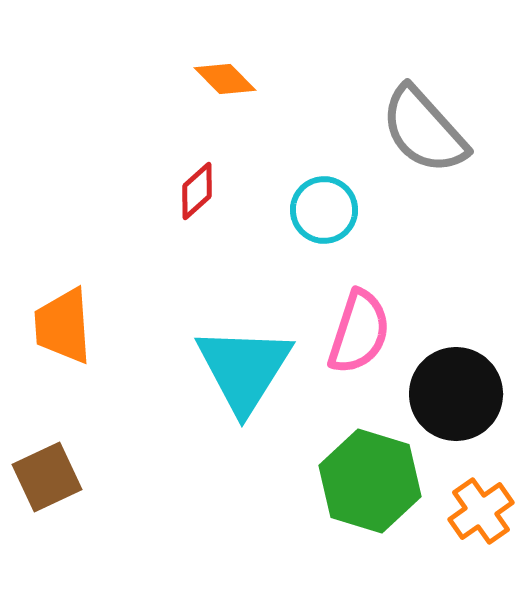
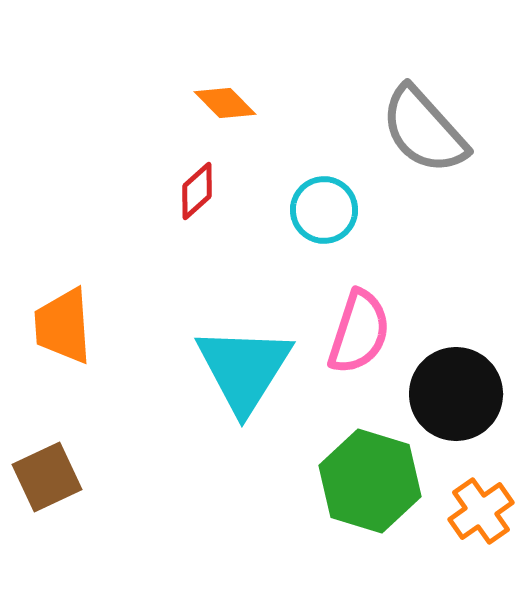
orange diamond: moved 24 px down
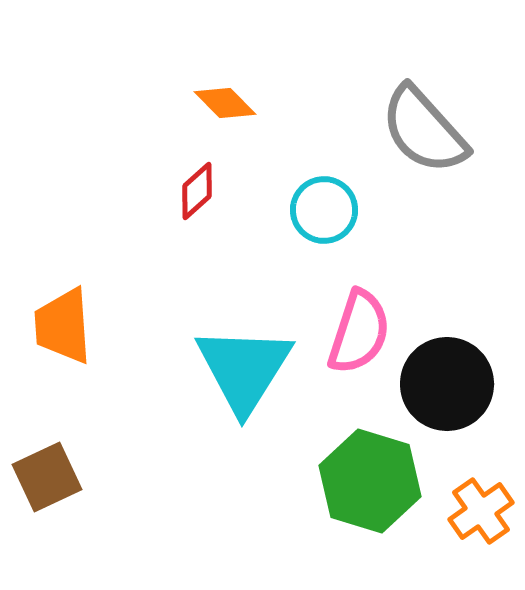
black circle: moved 9 px left, 10 px up
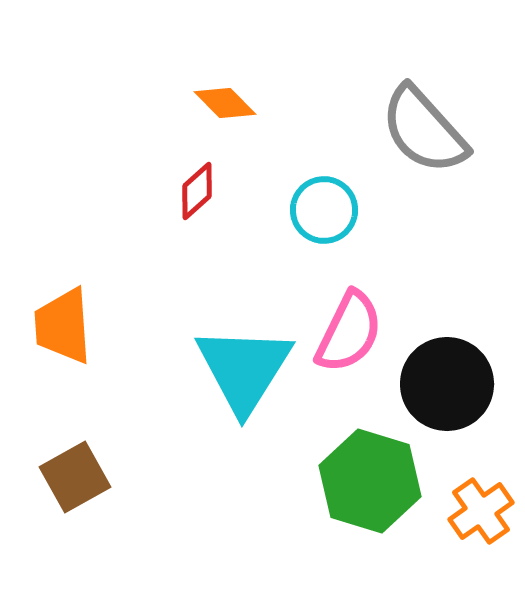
pink semicircle: moved 10 px left; rotated 8 degrees clockwise
brown square: moved 28 px right; rotated 4 degrees counterclockwise
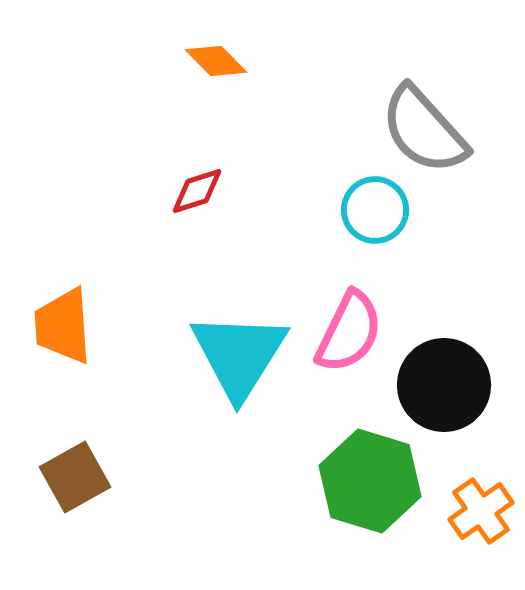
orange diamond: moved 9 px left, 42 px up
red diamond: rotated 24 degrees clockwise
cyan circle: moved 51 px right
cyan triangle: moved 5 px left, 14 px up
black circle: moved 3 px left, 1 px down
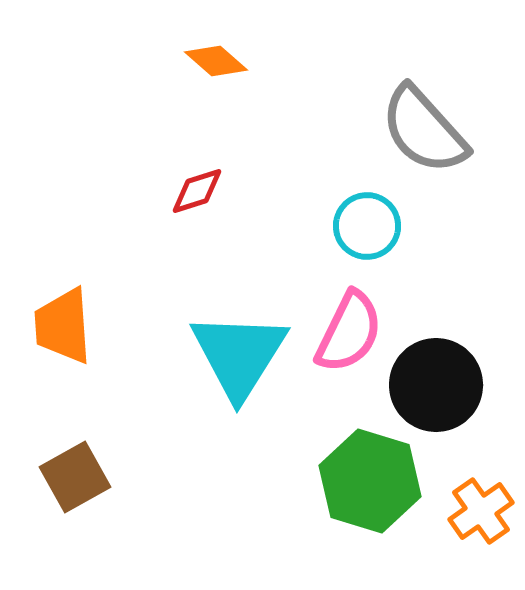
orange diamond: rotated 4 degrees counterclockwise
cyan circle: moved 8 px left, 16 px down
black circle: moved 8 px left
